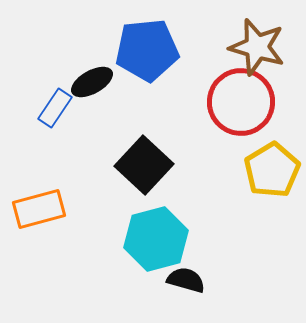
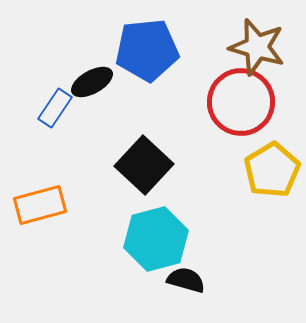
orange rectangle: moved 1 px right, 4 px up
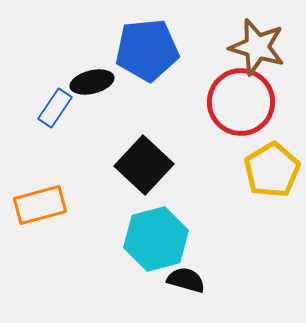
black ellipse: rotated 15 degrees clockwise
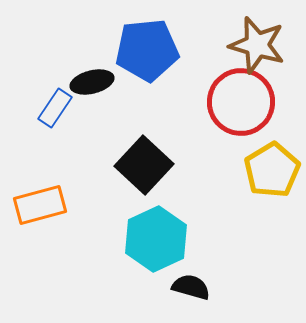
brown star: moved 2 px up
cyan hexagon: rotated 10 degrees counterclockwise
black semicircle: moved 5 px right, 7 px down
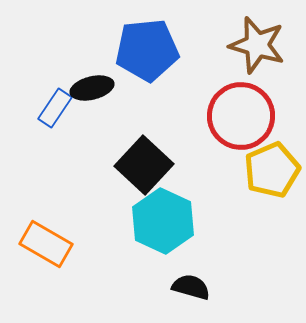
black ellipse: moved 6 px down
red circle: moved 14 px down
yellow pentagon: rotated 8 degrees clockwise
orange rectangle: moved 6 px right, 39 px down; rotated 45 degrees clockwise
cyan hexagon: moved 7 px right, 18 px up; rotated 10 degrees counterclockwise
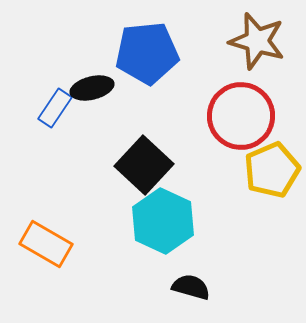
brown star: moved 4 px up
blue pentagon: moved 3 px down
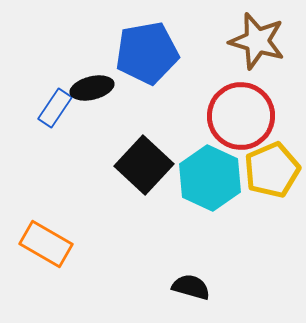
blue pentagon: rotated 4 degrees counterclockwise
cyan hexagon: moved 47 px right, 43 px up
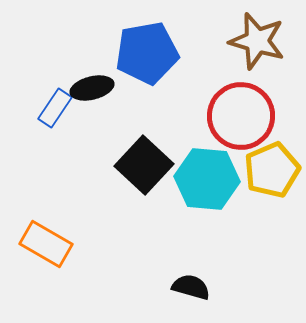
cyan hexagon: moved 3 px left, 1 px down; rotated 20 degrees counterclockwise
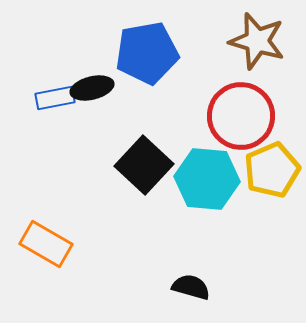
blue rectangle: moved 10 px up; rotated 45 degrees clockwise
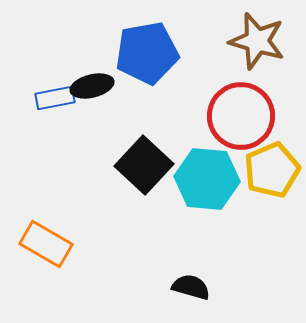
black ellipse: moved 2 px up
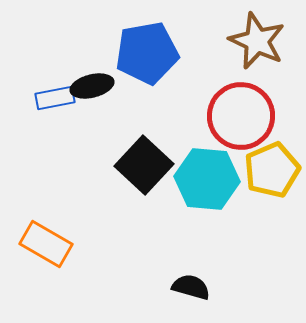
brown star: rotated 8 degrees clockwise
